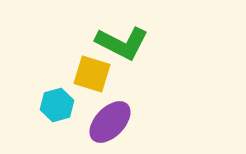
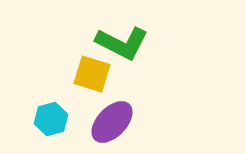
cyan hexagon: moved 6 px left, 14 px down
purple ellipse: moved 2 px right
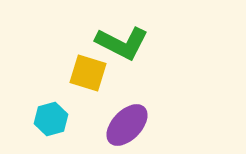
yellow square: moved 4 px left, 1 px up
purple ellipse: moved 15 px right, 3 px down
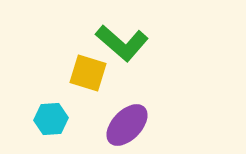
green L-shape: rotated 14 degrees clockwise
cyan hexagon: rotated 12 degrees clockwise
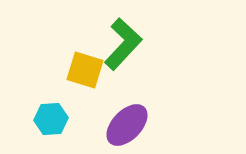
green L-shape: moved 1 px right, 1 px down; rotated 88 degrees counterclockwise
yellow square: moved 3 px left, 3 px up
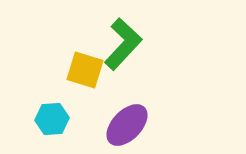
cyan hexagon: moved 1 px right
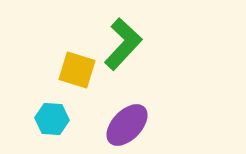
yellow square: moved 8 px left
cyan hexagon: rotated 8 degrees clockwise
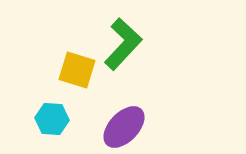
purple ellipse: moved 3 px left, 2 px down
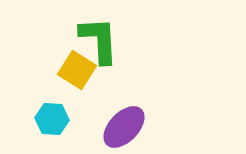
green L-shape: moved 24 px left, 4 px up; rotated 46 degrees counterclockwise
yellow square: rotated 15 degrees clockwise
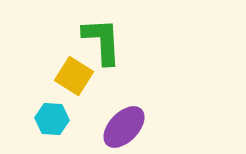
green L-shape: moved 3 px right, 1 px down
yellow square: moved 3 px left, 6 px down
